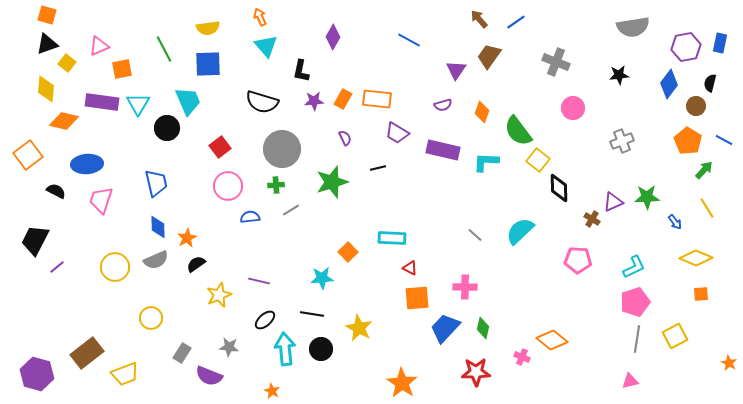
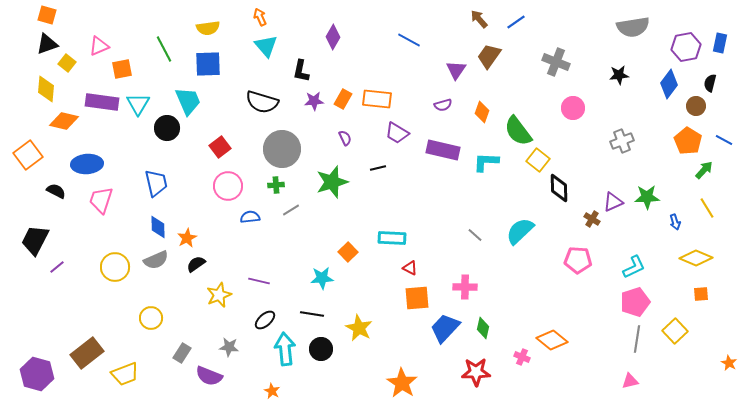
blue arrow at (675, 222): rotated 21 degrees clockwise
yellow square at (675, 336): moved 5 px up; rotated 15 degrees counterclockwise
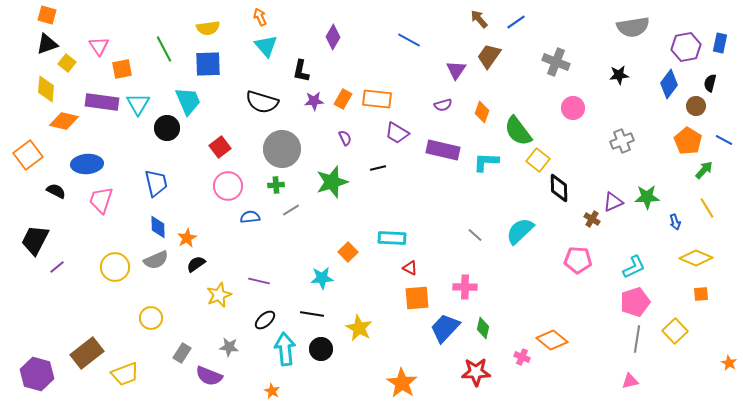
pink triangle at (99, 46): rotated 40 degrees counterclockwise
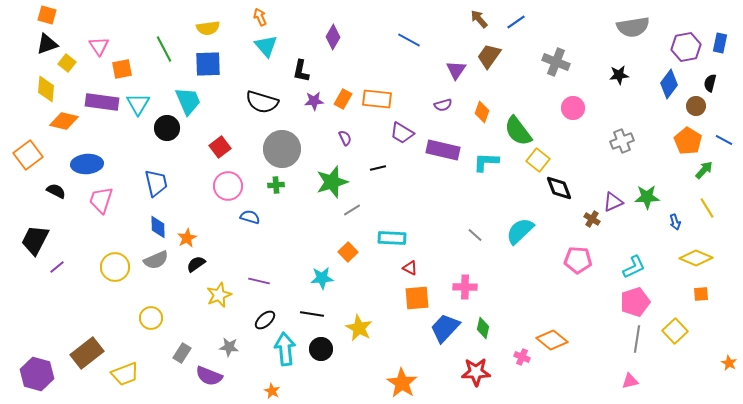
purple trapezoid at (397, 133): moved 5 px right
black diamond at (559, 188): rotated 20 degrees counterclockwise
gray line at (291, 210): moved 61 px right
blue semicircle at (250, 217): rotated 24 degrees clockwise
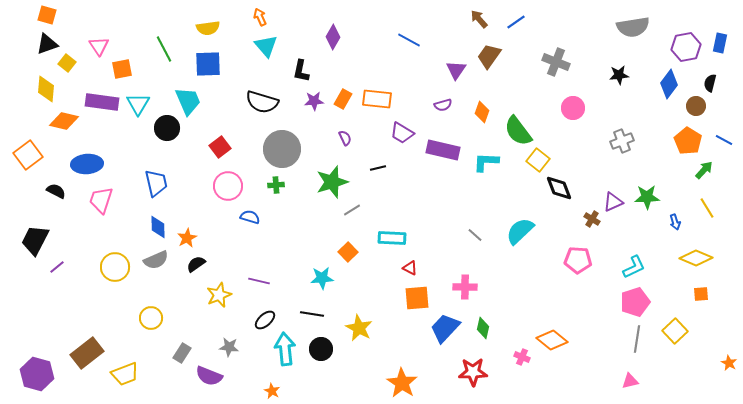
red star at (476, 372): moved 3 px left
